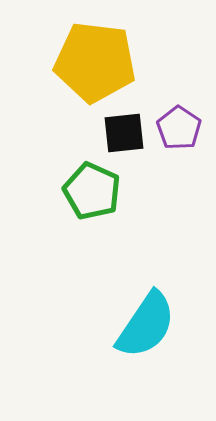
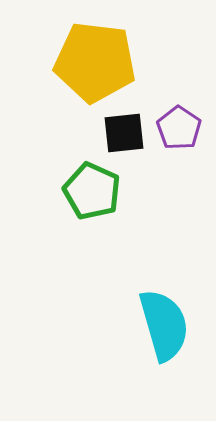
cyan semicircle: moved 18 px right; rotated 50 degrees counterclockwise
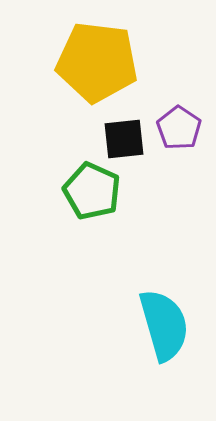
yellow pentagon: moved 2 px right
black square: moved 6 px down
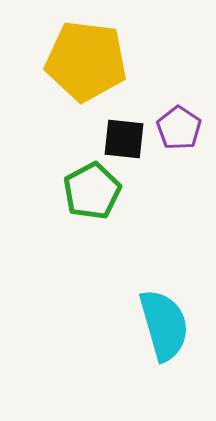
yellow pentagon: moved 11 px left, 1 px up
black square: rotated 12 degrees clockwise
green pentagon: rotated 20 degrees clockwise
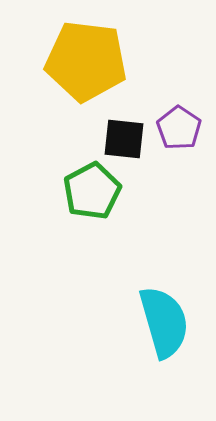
cyan semicircle: moved 3 px up
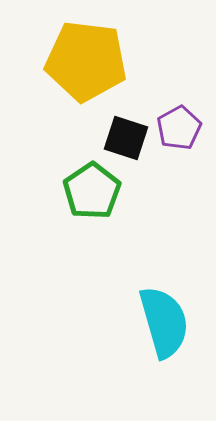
purple pentagon: rotated 9 degrees clockwise
black square: moved 2 px right, 1 px up; rotated 12 degrees clockwise
green pentagon: rotated 6 degrees counterclockwise
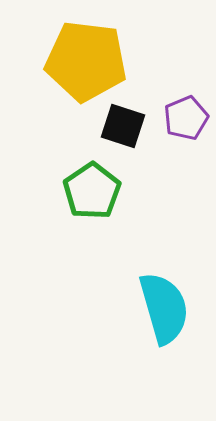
purple pentagon: moved 7 px right, 10 px up; rotated 6 degrees clockwise
black square: moved 3 px left, 12 px up
cyan semicircle: moved 14 px up
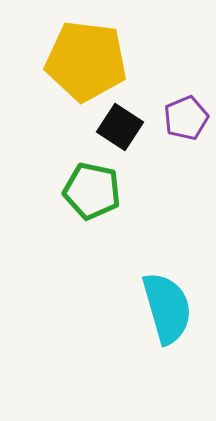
black square: moved 3 px left, 1 px down; rotated 15 degrees clockwise
green pentagon: rotated 26 degrees counterclockwise
cyan semicircle: moved 3 px right
